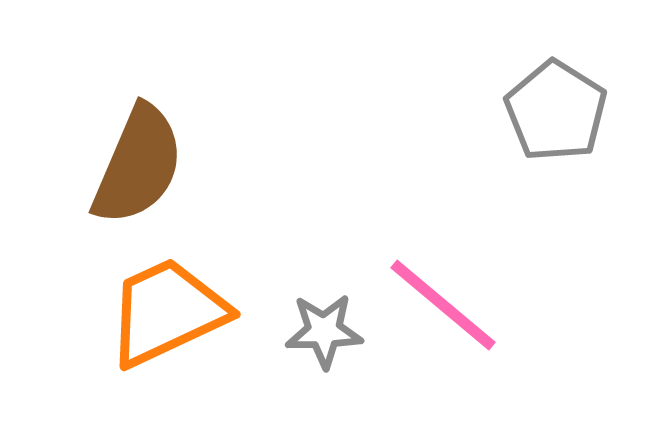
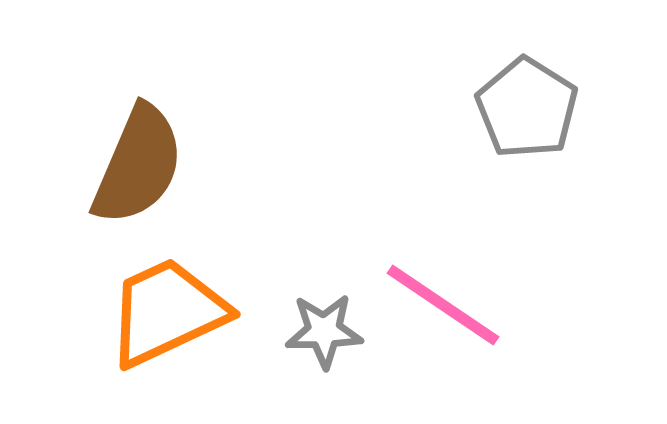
gray pentagon: moved 29 px left, 3 px up
pink line: rotated 6 degrees counterclockwise
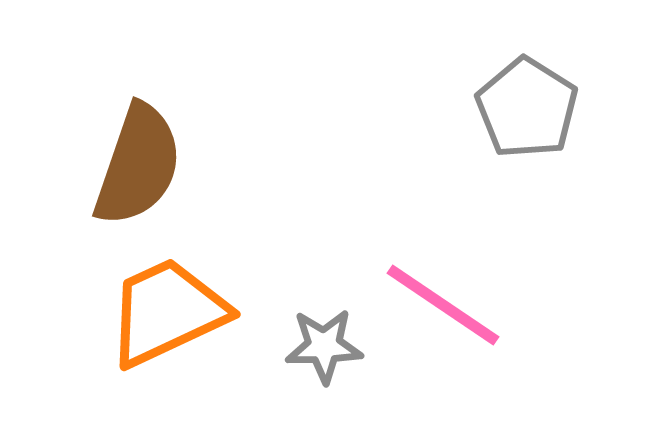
brown semicircle: rotated 4 degrees counterclockwise
gray star: moved 15 px down
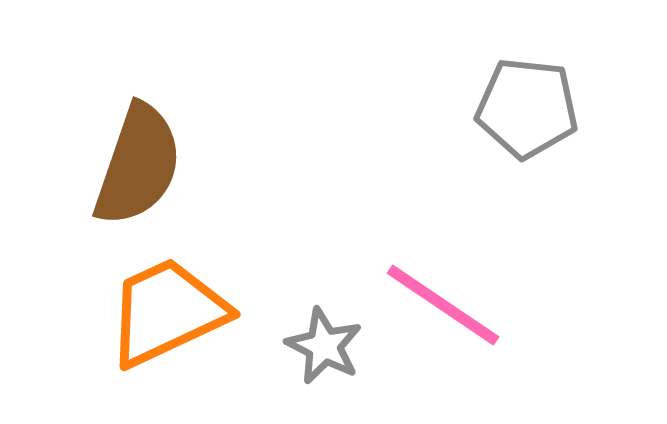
gray pentagon: rotated 26 degrees counterclockwise
gray star: rotated 28 degrees clockwise
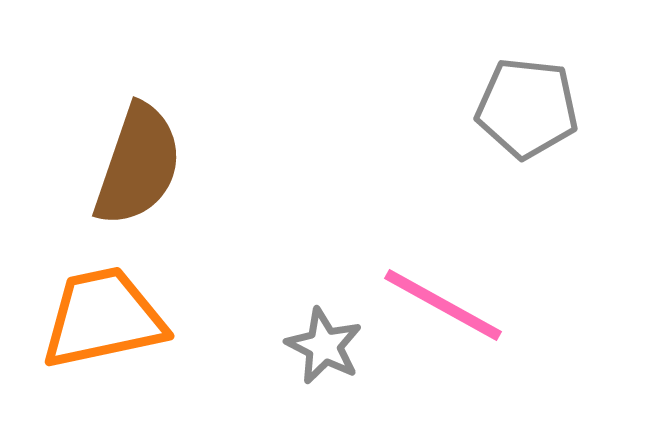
pink line: rotated 5 degrees counterclockwise
orange trapezoid: moved 64 px left, 6 px down; rotated 13 degrees clockwise
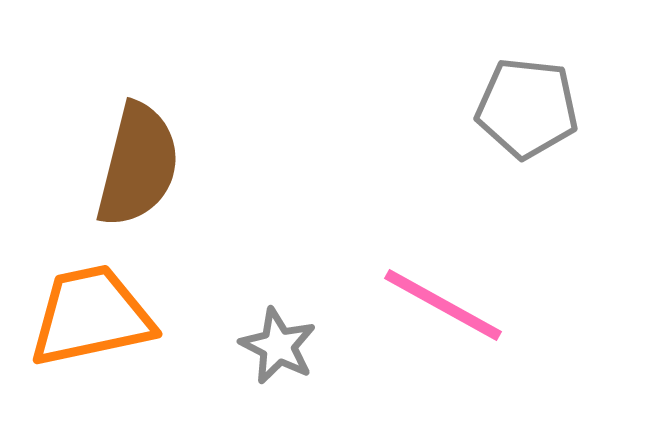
brown semicircle: rotated 5 degrees counterclockwise
orange trapezoid: moved 12 px left, 2 px up
gray star: moved 46 px left
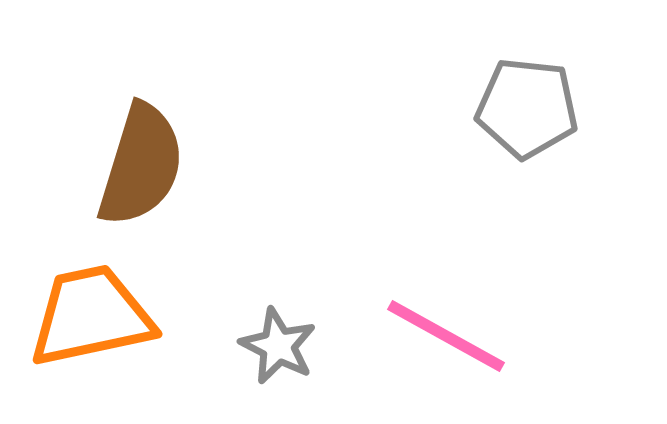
brown semicircle: moved 3 px right; rotated 3 degrees clockwise
pink line: moved 3 px right, 31 px down
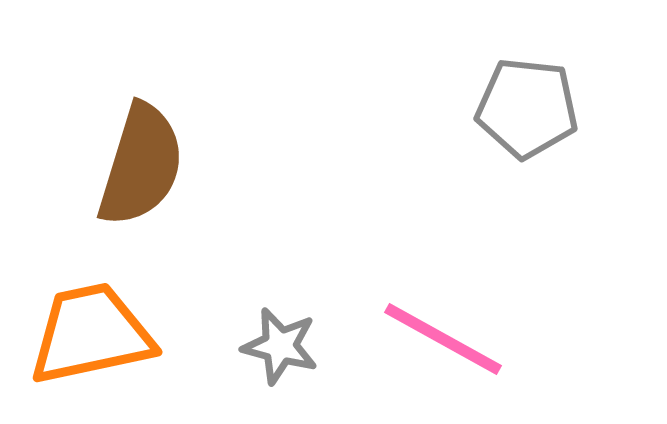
orange trapezoid: moved 18 px down
pink line: moved 3 px left, 3 px down
gray star: moved 2 px right; rotated 12 degrees counterclockwise
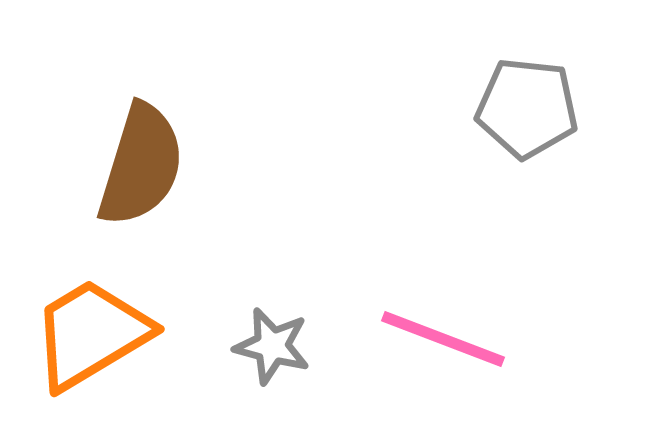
orange trapezoid: rotated 19 degrees counterclockwise
pink line: rotated 8 degrees counterclockwise
gray star: moved 8 px left
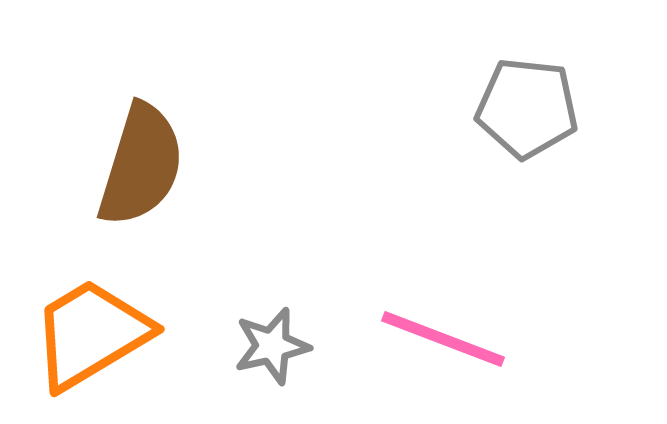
gray star: rotated 28 degrees counterclockwise
